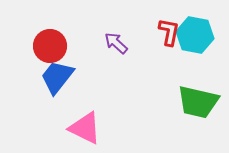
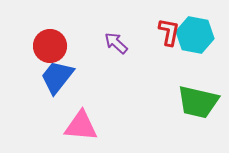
pink triangle: moved 4 px left, 2 px up; rotated 21 degrees counterclockwise
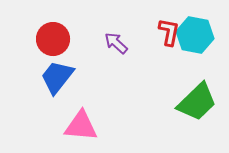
red circle: moved 3 px right, 7 px up
green trapezoid: moved 1 px left; rotated 57 degrees counterclockwise
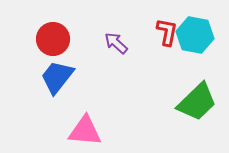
red L-shape: moved 2 px left
pink triangle: moved 4 px right, 5 px down
